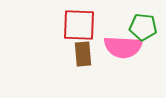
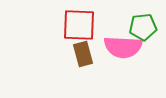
green pentagon: rotated 12 degrees counterclockwise
brown rectangle: rotated 10 degrees counterclockwise
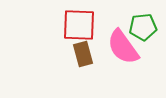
pink semicircle: rotated 51 degrees clockwise
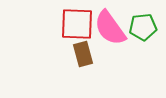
red square: moved 2 px left, 1 px up
pink semicircle: moved 13 px left, 19 px up
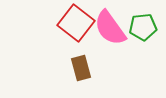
red square: moved 1 px left, 1 px up; rotated 36 degrees clockwise
brown rectangle: moved 2 px left, 14 px down
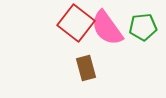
pink semicircle: moved 3 px left
brown rectangle: moved 5 px right
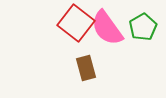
green pentagon: rotated 24 degrees counterclockwise
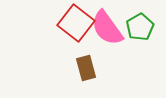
green pentagon: moved 3 px left
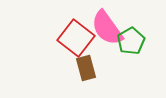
red square: moved 15 px down
green pentagon: moved 9 px left, 14 px down
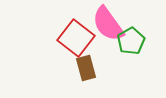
pink semicircle: moved 1 px right, 4 px up
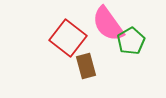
red square: moved 8 px left
brown rectangle: moved 2 px up
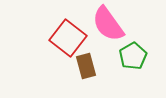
green pentagon: moved 2 px right, 15 px down
